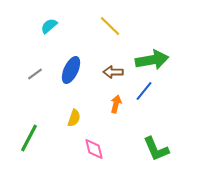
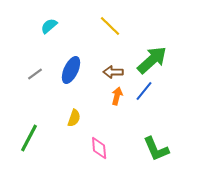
green arrow: rotated 32 degrees counterclockwise
orange arrow: moved 1 px right, 8 px up
pink diamond: moved 5 px right, 1 px up; rotated 10 degrees clockwise
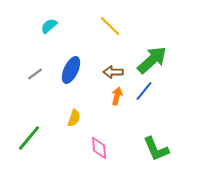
green line: rotated 12 degrees clockwise
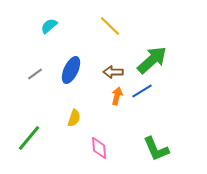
blue line: moved 2 px left; rotated 20 degrees clockwise
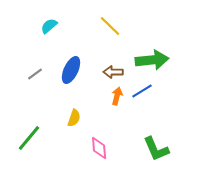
green arrow: rotated 36 degrees clockwise
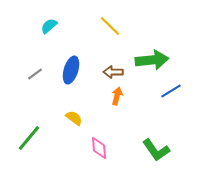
blue ellipse: rotated 8 degrees counterclockwise
blue line: moved 29 px right
yellow semicircle: rotated 72 degrees counterclockwise
green L-shape: moved 1 px down; rotated 12 degrees counterclockwise
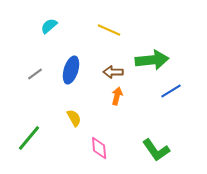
yellow line: moved 1 px left, 4 px down; rotated 20 degrees counterclockwise
yellow semicircle: rotated 24 degrees clockwise
